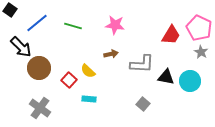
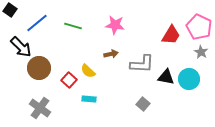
pink pentagon: moved 1 px up
cyan circle: moved 1 px left, 2 px up
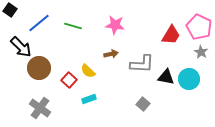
blue line: moved 2 px right
cyan rectangle: rotated 24 degrees counterclockwise
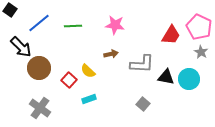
green line: rotated 18 degrees counterclockwise
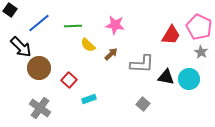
brown arrow: rotated 32 degrees counterclockwise
yellow semicircle: moved 26 px up
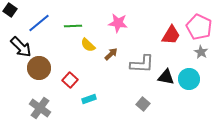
pink star: moved 3 px right, 2 px up
red square: moved 1 px right
